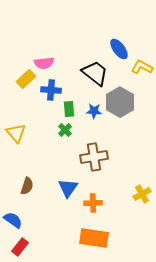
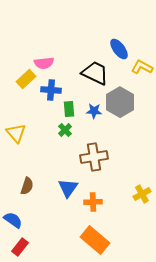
black trapezoid: rotated 12 degrees counterclockwise
orange cross: moved 1 px up
orange rectangle: moved 1 px right, 2 px down; rotated 32 degrees clockwise
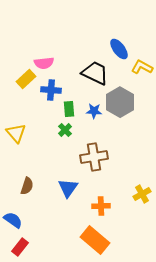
orange cross: moved 8 px right, 4 px down
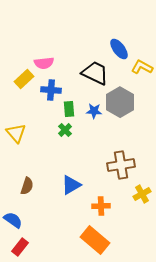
yellow rectangle: moved 2 px left
brown cross: moved 27 px right, 8 px down
blue triangle: moved 3 px right, 3 px up; rotated 25 degrees clockwise
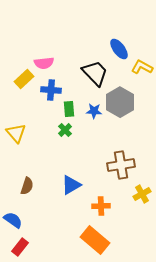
black trapezoid: rotated 20 degrees clockwise
